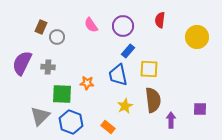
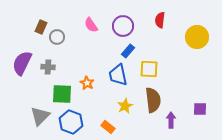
orange star: rotated 24 degrees clockwise
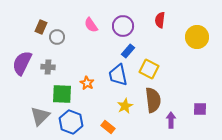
yellow square: rotated 24 degrees clockwise
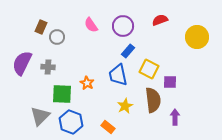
red semicircle: rotated 63 degrees clockwise
purple square: moved 30 px left, 27 px up
purple arrow: moved 4 px right, 3 px up
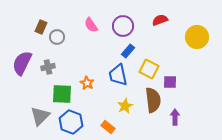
gray cross: rotated 16 degrees counterclockwise
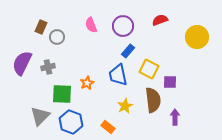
pink semicircle: rotated 14 degrees clockwise
orange star: rotated 16 degrees clockwise
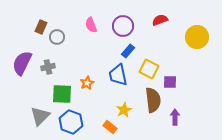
yellow star: moved 1 px left, 4 px down
orange rectangle: moved 2 px right
